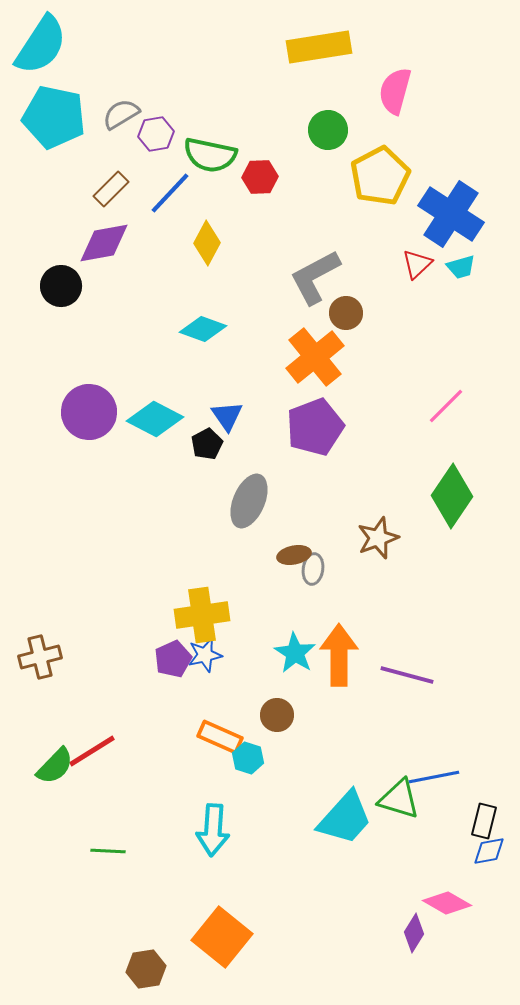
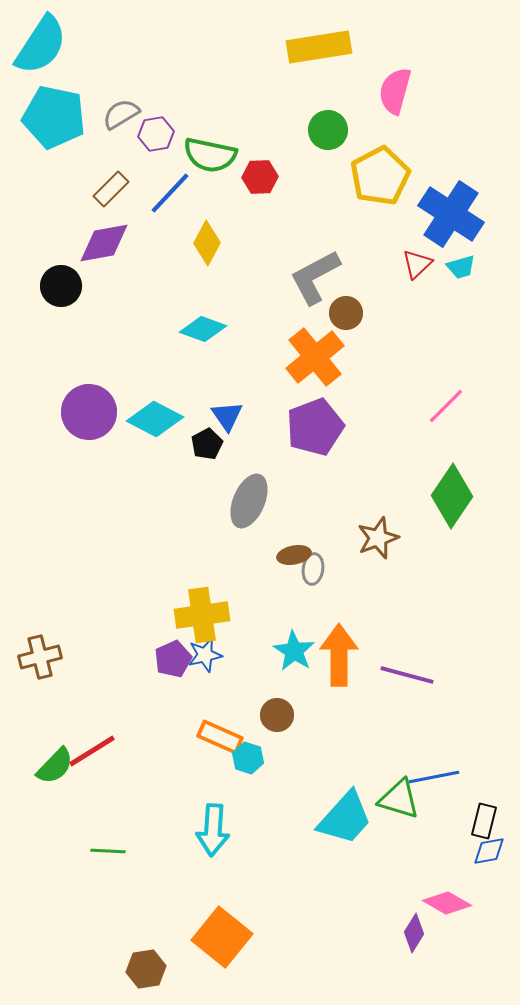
cyan star at (295, 653): moved 1 px left, 2 px up
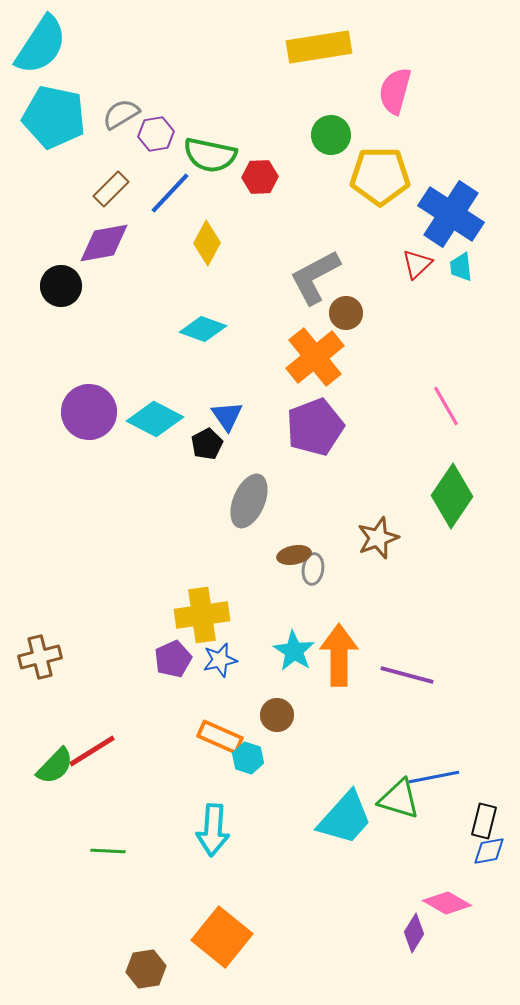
green circle at (328, 130): moved 3 px right, 5 px down
yellow pentagon at (380, 176): rotated 28 degrees clockwise
cyan trapezoid at (461, 267): rotated 100 degrees clockwise
pink line at (446, 406): rotated 75 degrees counterclockwise
blue star at (205, 655): moved 15 px right, 5 px down
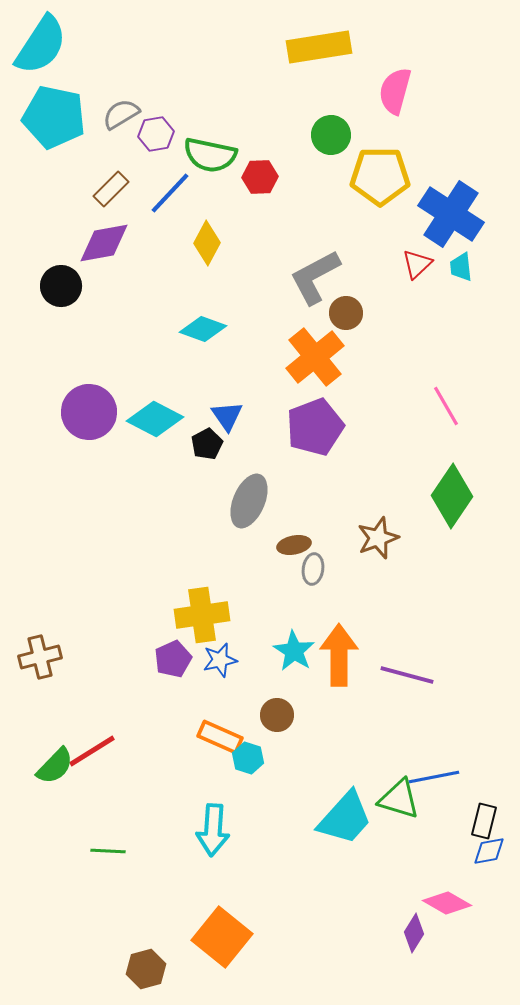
brown ellipse at (294, 555): moved 10 px up
brown hexagon at (146, 969): rotated 6 degrees counterclockwise
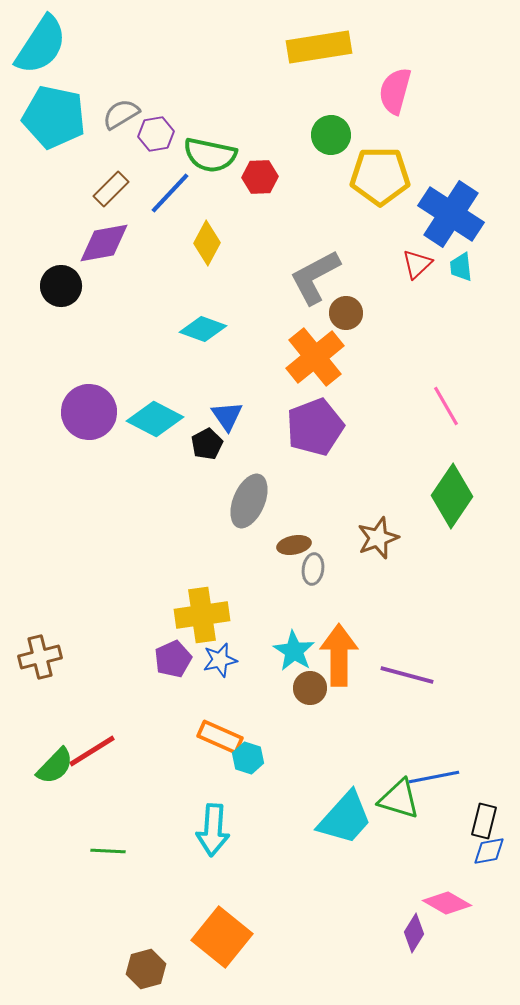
brown circle at (277, 715): moved 33 px right, 27 px up
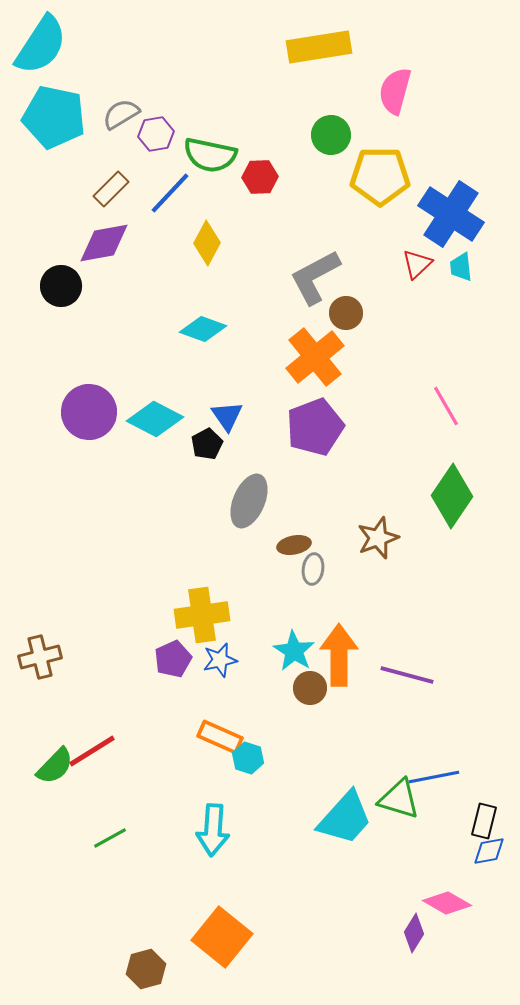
green line at (108, 851): moved 2 px right, 13 px up; rotated 32 degrees counterclockwise
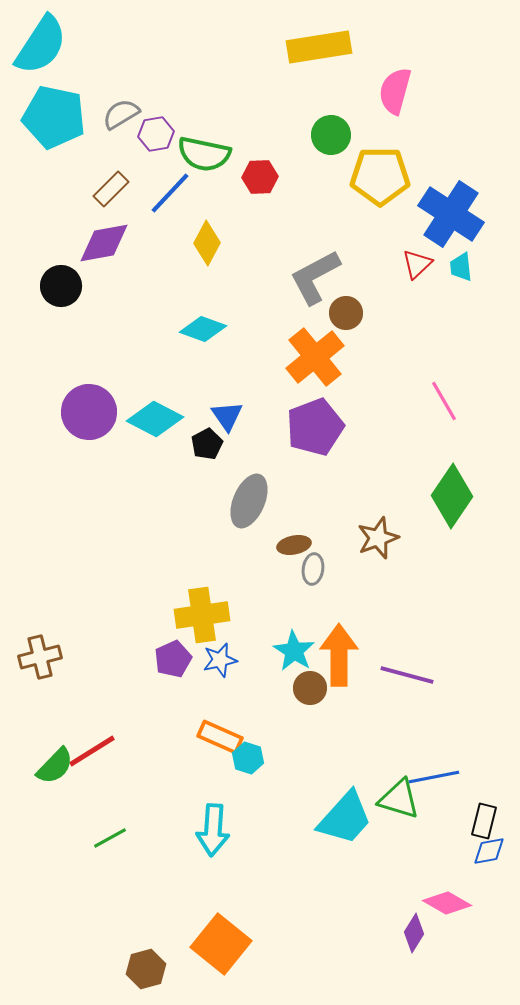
green semicircle at (210, 155): moved 6 px left, 1 px up
pink line at (446, 406): moved 2 px left, 5 px up
orange square at (222, 937): moved 1 px left, 7 px down
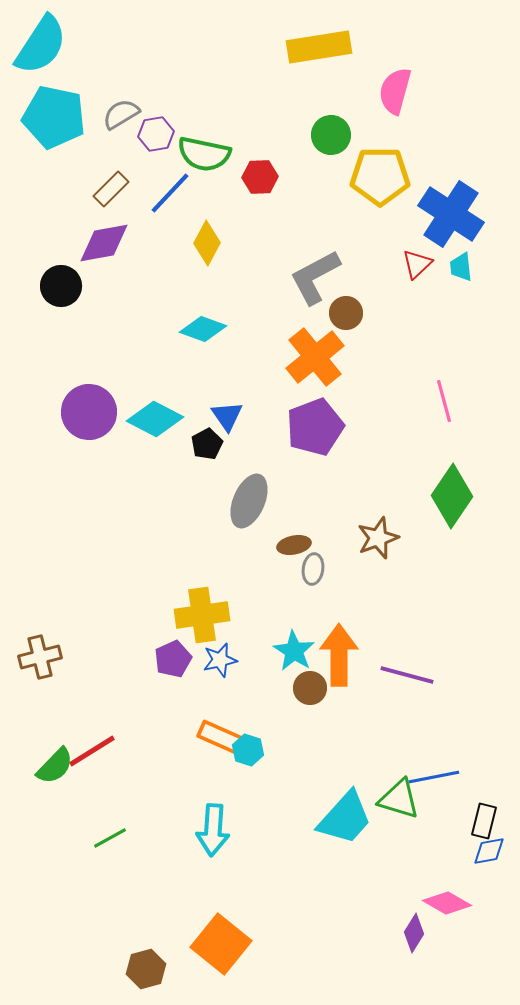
pink line at (444, 401): rotated 15 degrees clockwise
cyan hexagon at (248, 758): moved 8 px up
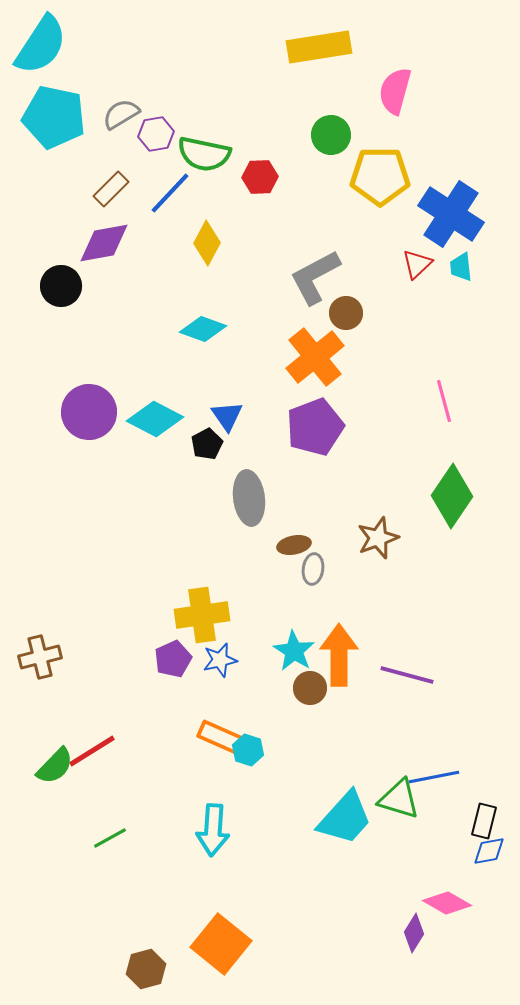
gray ellipse at (249, 501): moved 3 px up; rotated 30 degrees counterclockwise
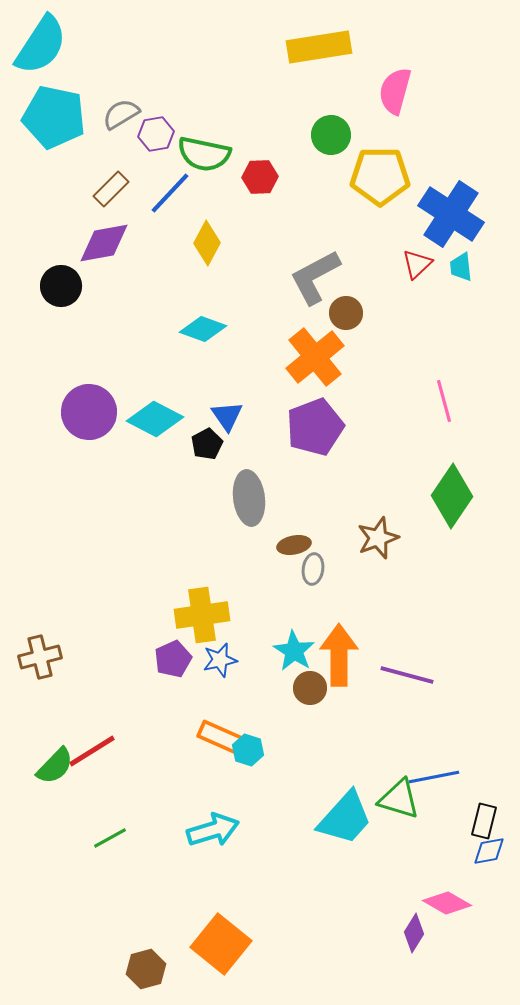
cyan arrow at (213, 830): rotated 111 degrees counterclockwise
